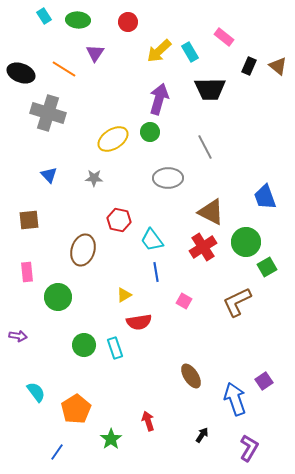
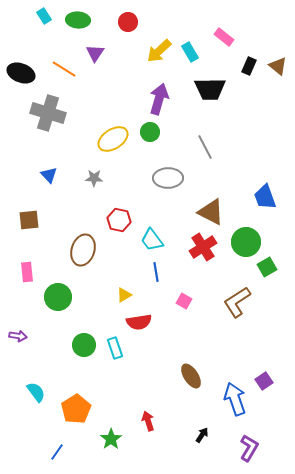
brown L-shape at (237, 302): rotated 8 degrees counterclockwise
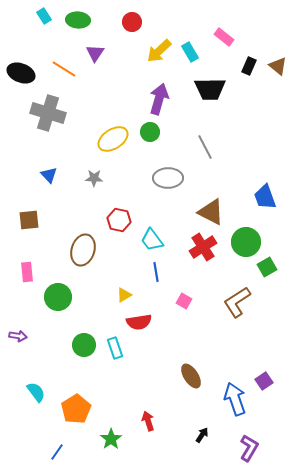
red circle at (128, 22): moved 4 px right
